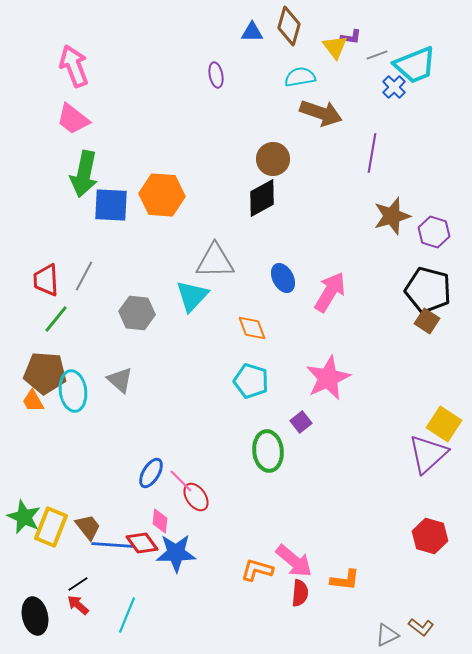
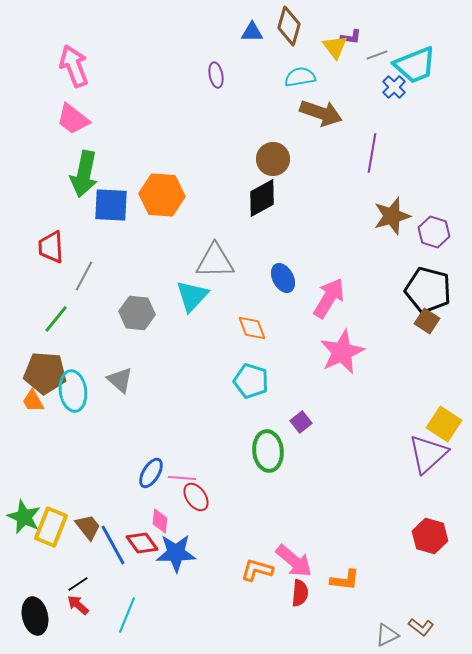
red trapezoid at (46, 280): moved 5 px right, 33 px up
pink arrow at (330, 292): moved 1 px left, 6 px down
pink star at (328, 378): moved 14 px right, 26 px up
pink line at (181, 481): moved 1 px right, 3 px up; rotated 40 degrees counterclockwise
blue line at (113, 545): rotated 57 degrees clockwise
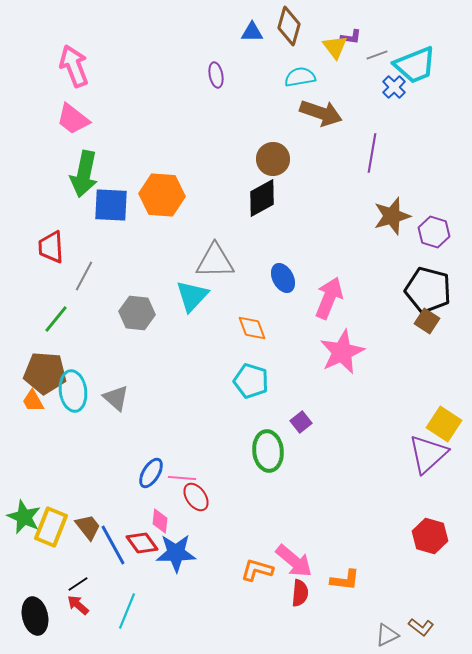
pink arrow at (329, 298): rotated 9 degrees counterclockwise
gray triangle at (120, 380): moved 4 px left, 18 px down
cyan line at (127, 615): moved 4 px up
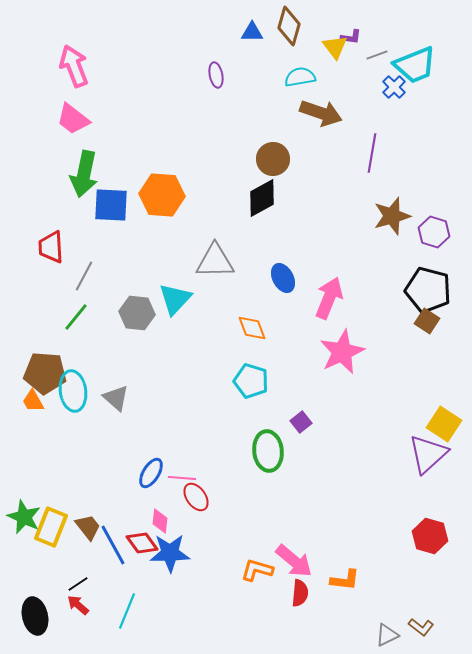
cyan triangle at (192, 296): moved 17 px left, 3 px down
green line at (56, 319): moved 20 px right, 2 px up
blue star at (176, 553): moved 6 px left
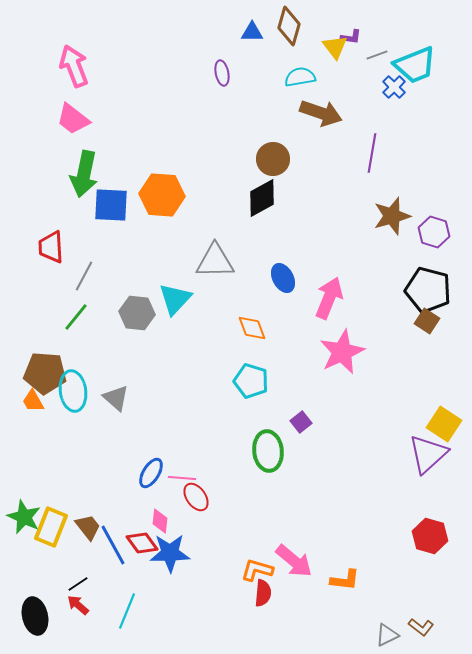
purple ellipse at (216, 75): moved 6 px right, 2 px up
red semicircle at (300, 593): moved 37 px left
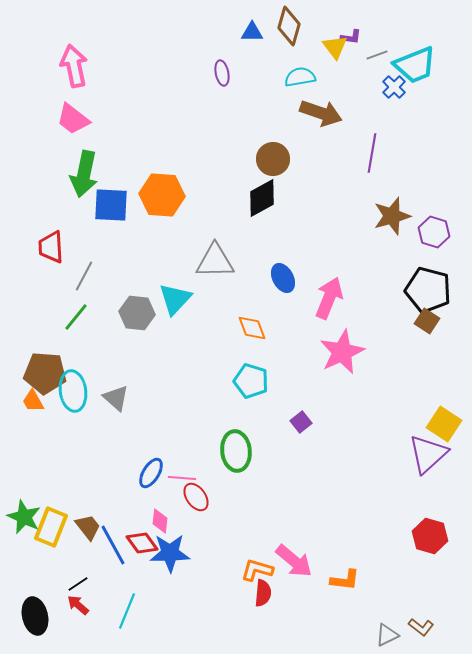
pink arrow at (74, 66): rotated 9 degrees clockwise
green ellipse at (268, 451): moved 32 px left
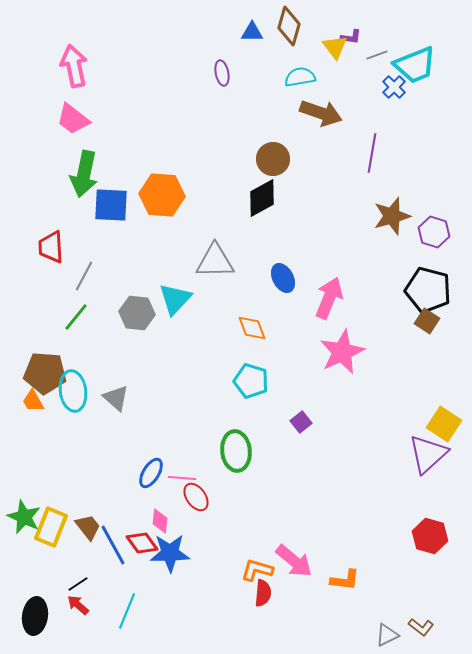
black ellipse at (35, 616): rotated 21 degrees clockwise
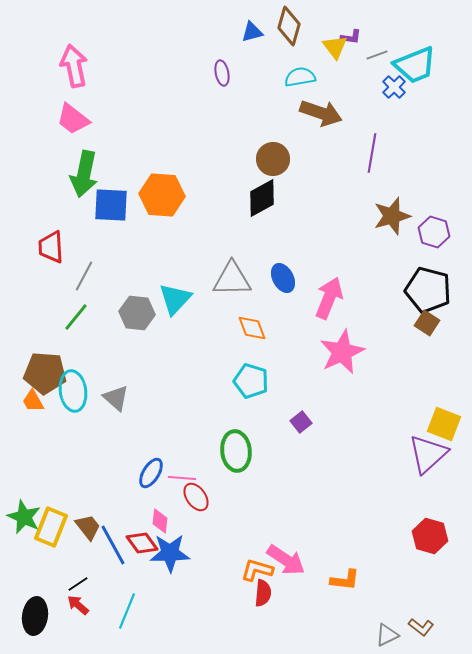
blue triangle at (252, 32): rotated 15 degrees counterclockwise
gray triangle at (215, 261): moved 17 px right, 18 px down
brown square at (427, 321): moved 2 px down
yellow square at (444, 424): rotated 12 degrees counterclockwise
pink arrow at (294, 561): moved 8 px left, 1 px up; rotated 6 degrees counterclockwise
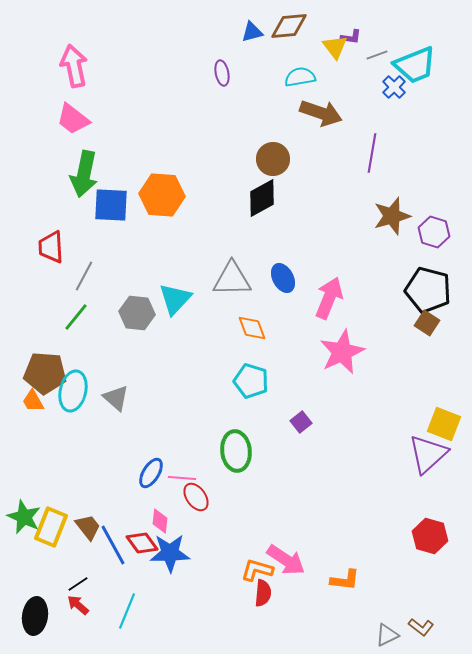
brown diamond at (289, 26): rotated 69 degrees clockwise
cyan ellipse at (73, 391): rotated 21 degrees clockwise
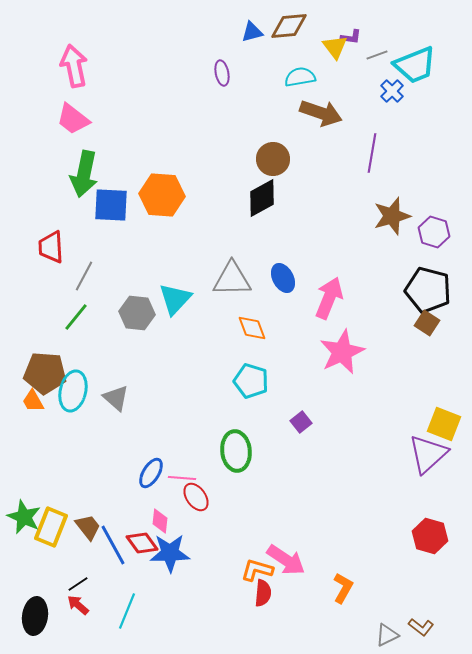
blue cross at (394, 87): moved 2 px left, 4 px down
orange L-shape at (345, 580): moved 2 px left, 8 px down; rotated 68 degrees counterclockwise
